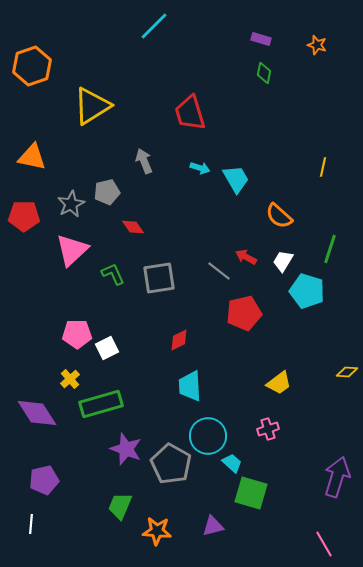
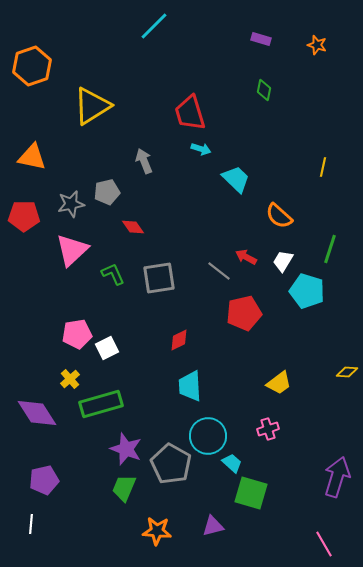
green diamond at (264, 73): moved 17 px down
cyan arrow at (200, 168): moved 1 px right, 19 px up
cyan trapezoid at (236, 179): rotated 16 degrees counterclockwise
gray star at (71, 204): rotated 16 degrees clockwise
pink pentagon at (77, 334): rotated 8 degrees counterclockwise
green trapezoid at (120, 506): moved 4 px right, 18 px up
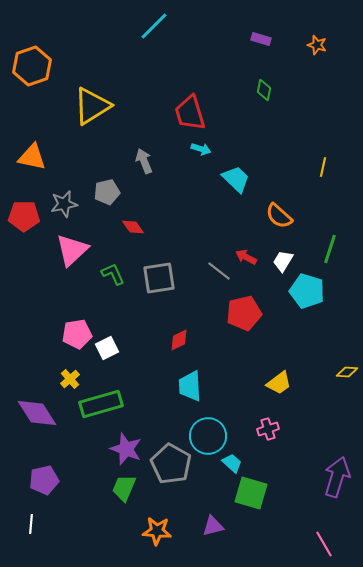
gray star at (71, 204): moved 7 px left
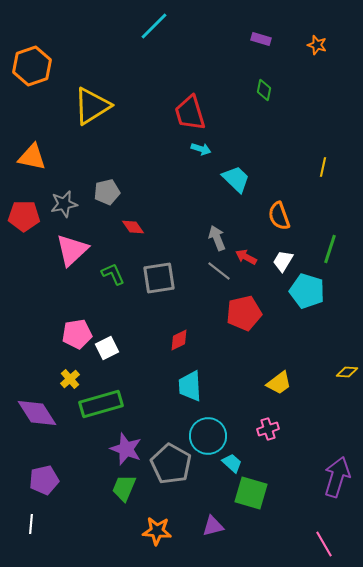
gray arrow at (144, 161): moved 73 px right, 77 px down
orange semicircle at (279, 216): rotated 28 degrees clockwise
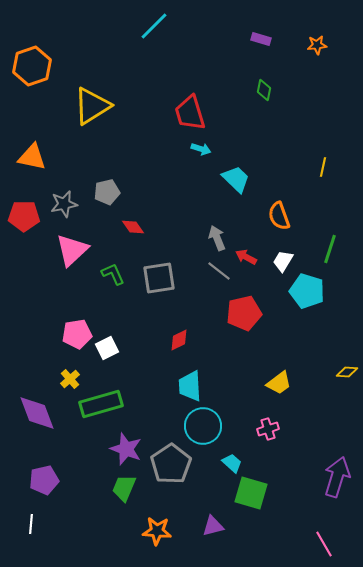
orange star at (317, 45): rotated 24 degrees counterclockwise
purple diamond at (37, 413): rotated 12 degrees clockwise
cyan circle at (208, 436): moved 5 px left, 10 px up
gray pentagon at (171, 464): rotated 9 degrees clockwise
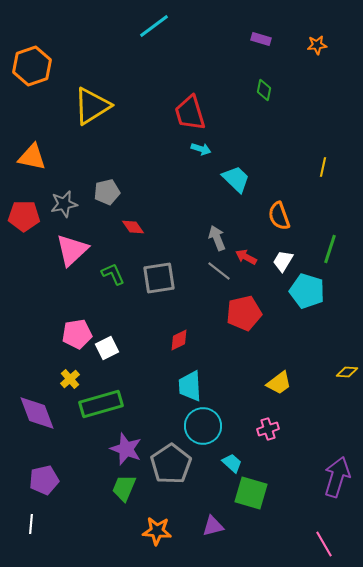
cyan line at (154, 26): rotated 8 degrees clockwise
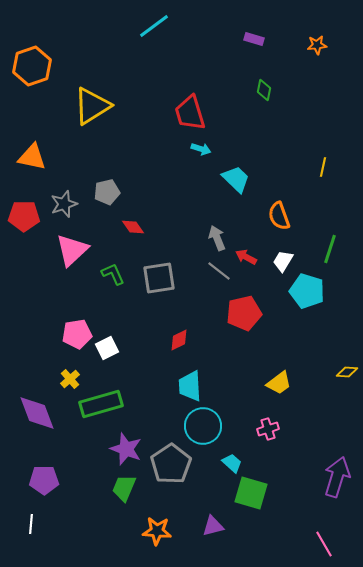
purple rectangle at (261, 39): moved 7 px left
gray star at (64, 204): rotated 8 degrees counterclockwise
purple pentagon at (44, 480): rotated 12 degrees clockwise
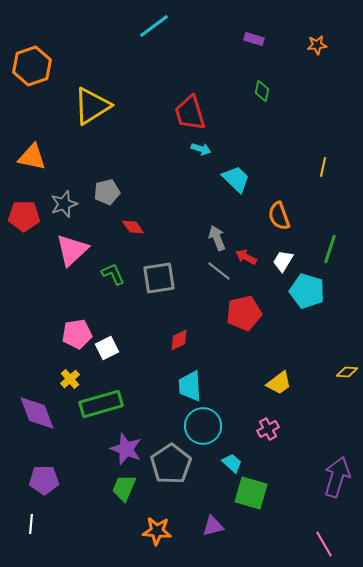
green diamond at (264, 90): moved 2 px left, 1 px down
pink cross at (268, 429): rotated 10 degrees counterclockwise
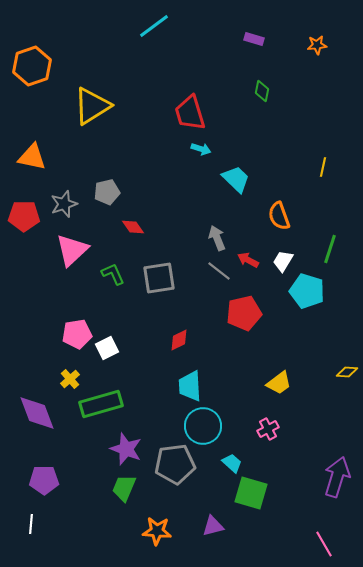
red arrow at (246, 257): moved 2 px right, 3 px down
gray pentagon at (171, 464): moved 4 px right; rotated 27 degrees clockwise
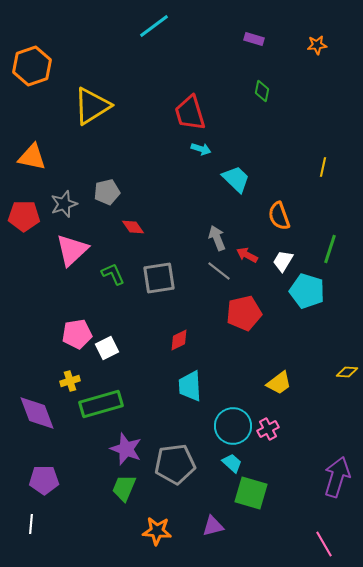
red arrow at (248, 260): moved 1 px left, 5 px up
yellow cross at (70, 379): moved 2 px down; rotated 24 degrees clockwise
cyan circle at (203, 426): moved 30 px right
